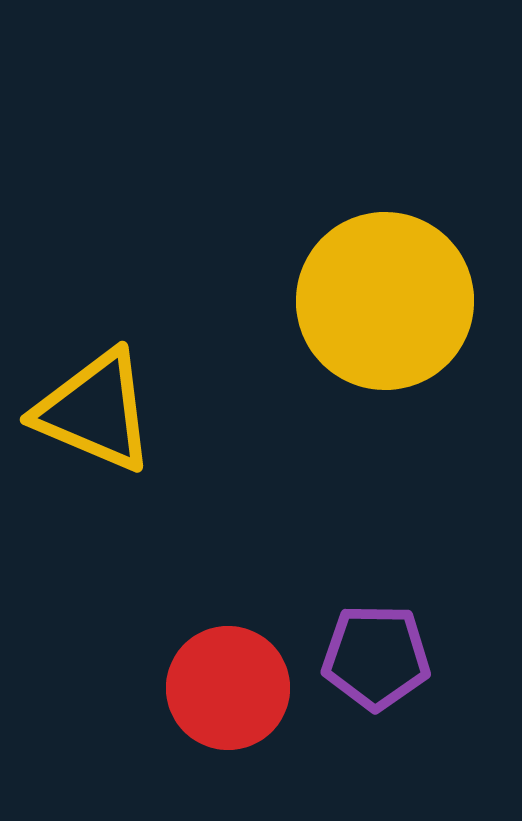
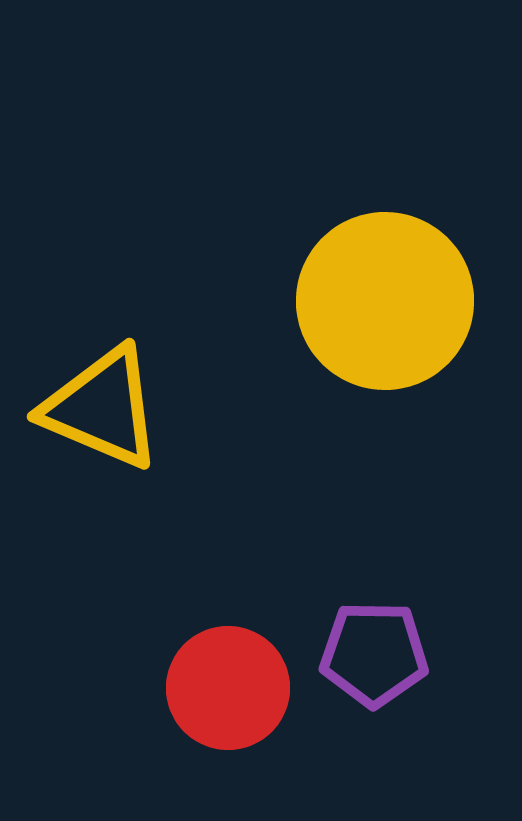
yellow triangle: moved 7 px right, 3 px up
purple pentagon: moved 2 px left, 3 px up
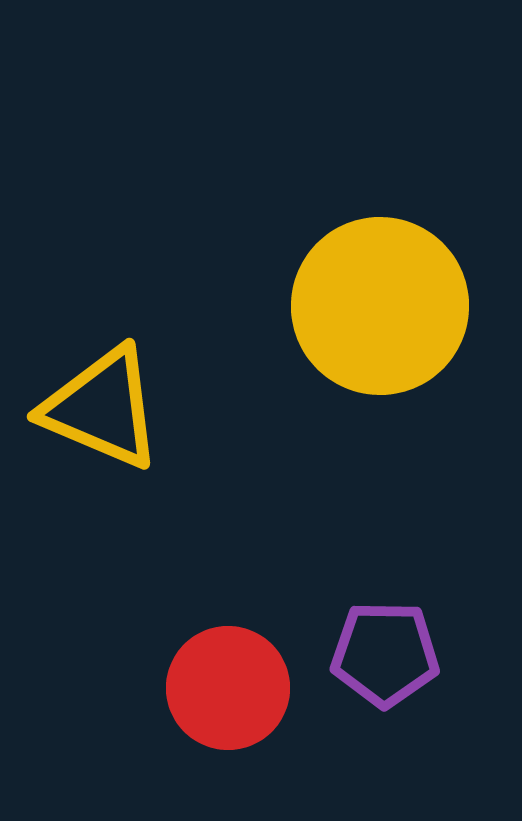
yellow circle: moved 5 px left, 5 px down
purple pentagon: moved 11 px right
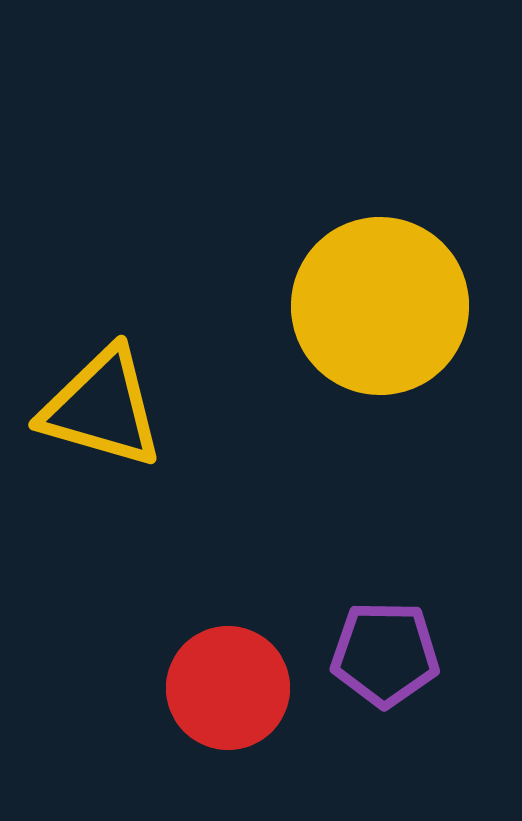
yellow triangle: rotated 7 degrees counterclockwise
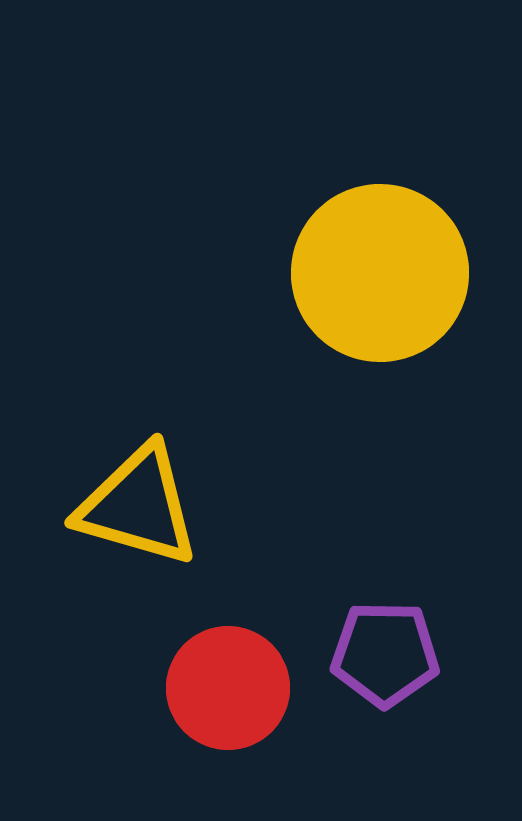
yellow circle: moved 33 px up
yellow triangle: moved 36 px right, 98 px down
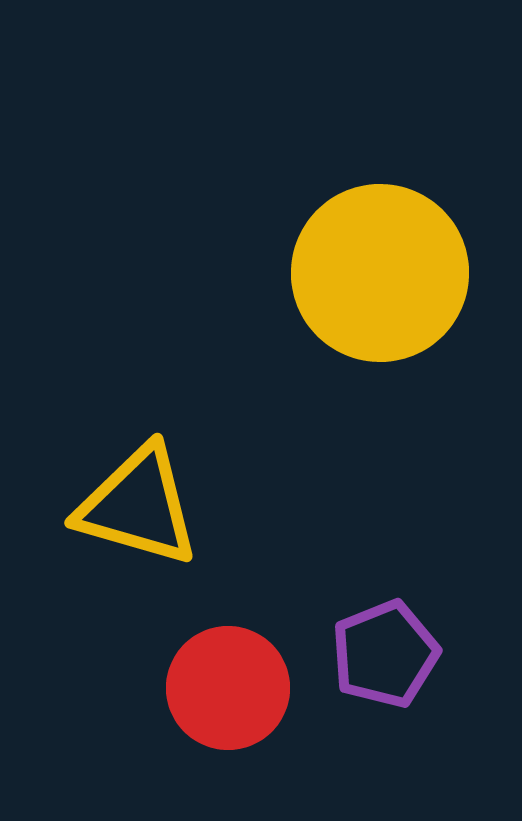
purple pentagon: rotated 23 degrees counterclockwise
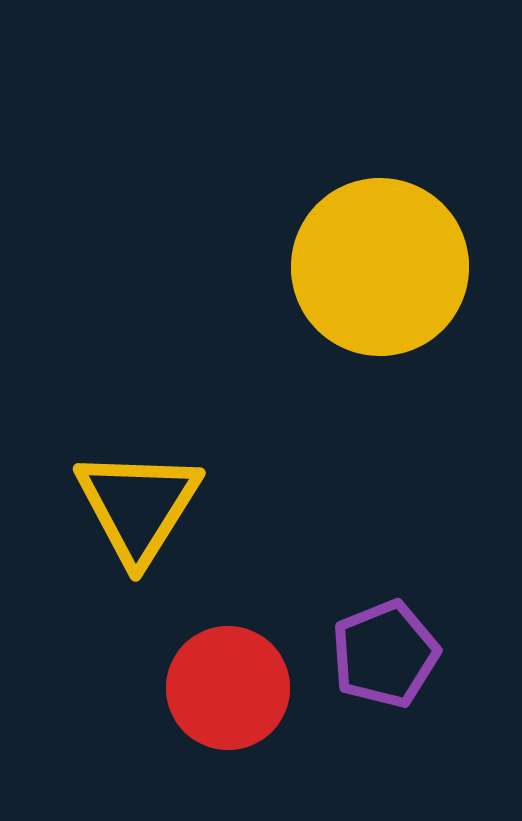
yellow circle: moved 6 px up
yellow triangle: rotated 46 degrees clockwise
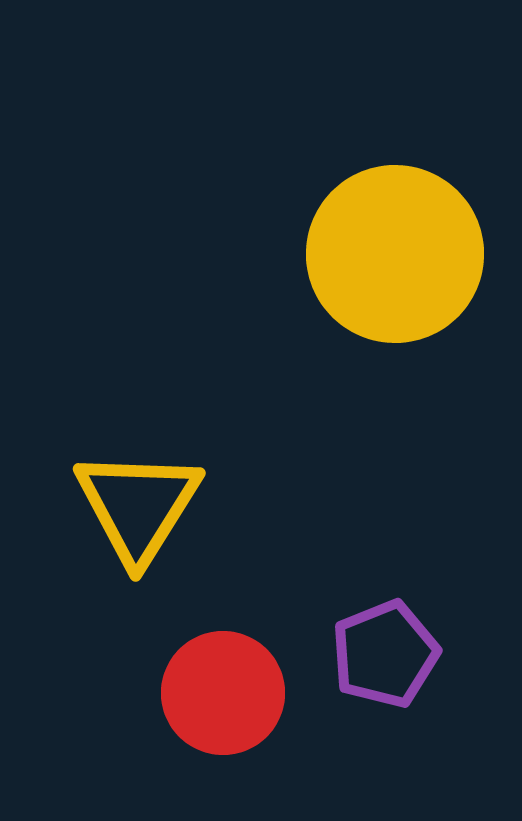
yellow circle: moved 15 px right, 13 px up
red circle: moved 5 px left, 5 px down
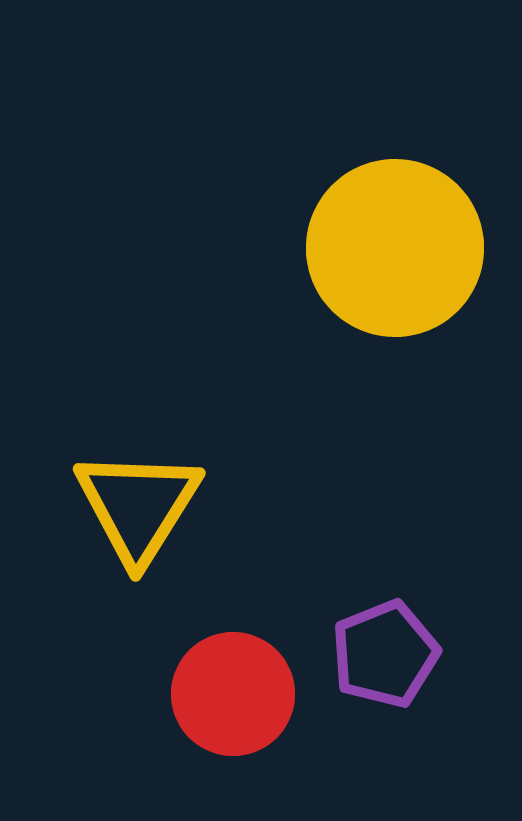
yellow circle: moved 6 px up
red circle: moved 10 px right, 1 px down
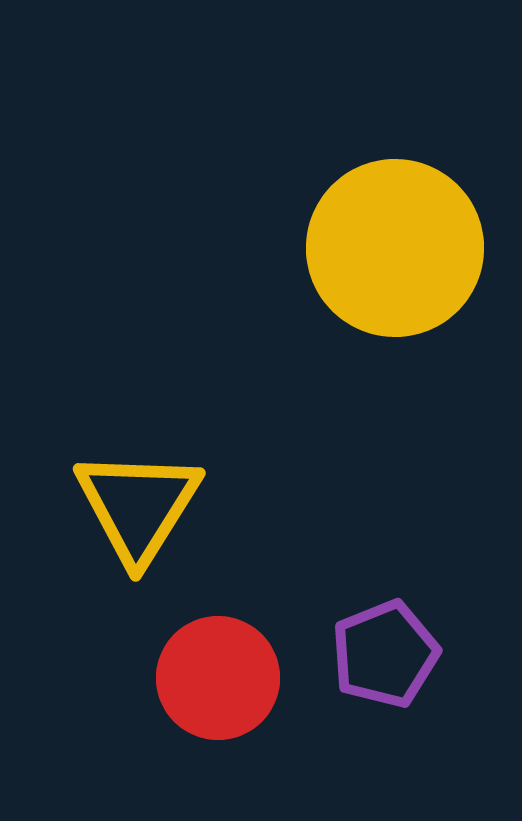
red circle: moved 15 px left, 16 px up
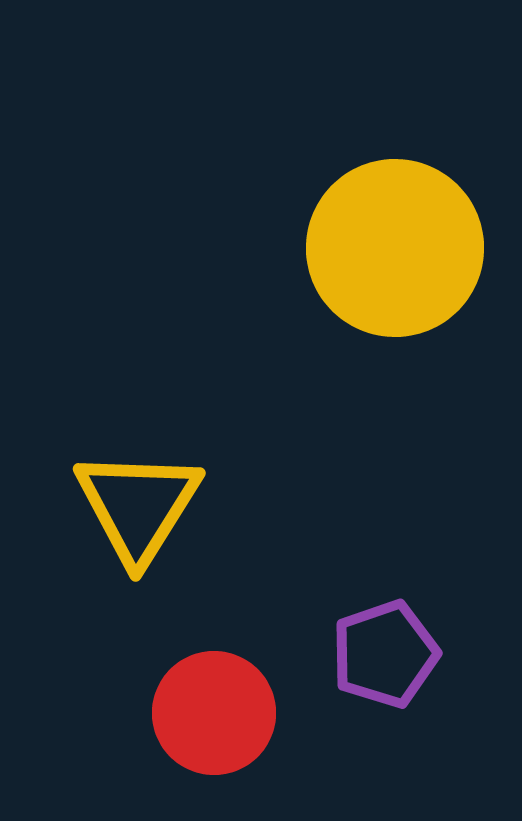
purple pentagon: rotated 3 degrees clockwise
red circle: moved 4 px left, 35 px down
